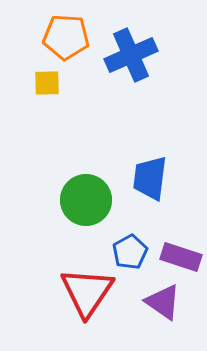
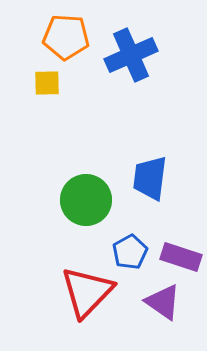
red triangle: rotated 10 degrees clockwise
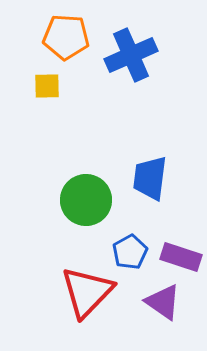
yellow square: moved 3 px down
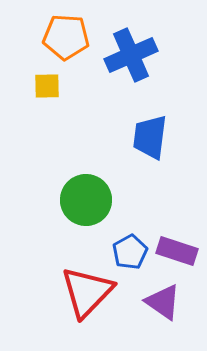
blue trapezoid: moved 41 px up
purple rectangle: moved 4 px left, 6 px up
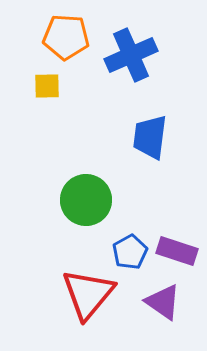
red triangle: moved 1 px right, 2 px down; rotated 4 degrees counterclockwise
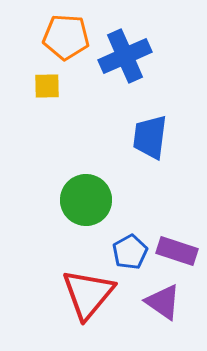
blue cross: moved 6 px left, 1 px down
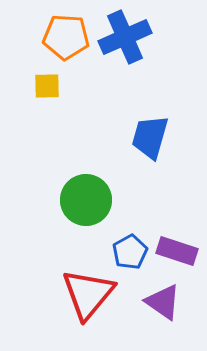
blue cross: moved 19 px up
blue trapezoid: rotated 9 degrees clockwise
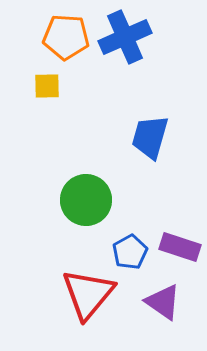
purple rectangle: moved 3 px right, 4 px up
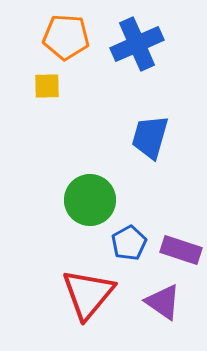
blue cross: moved 12 px right, 7 px down
green circle: moved 4 px right
purple rectangle: moved 1 px right, 3 px down
blue pentagon: moved 1 px left, 9 px up
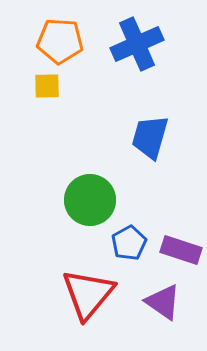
orange pentagon: moved 6 px left, 4 px down
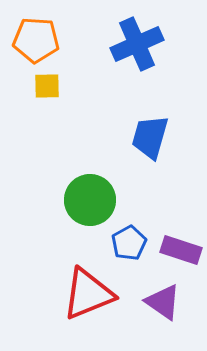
orange pentagon: moved 24 px left, 1 px up
red triangle: rotated 28 degrees clockwise
